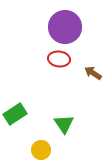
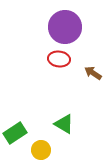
green rectangle: moved 19 px down
green triangle: rotated 25 degrees counterclockwise
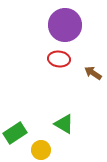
purple circle: moved 2 px up
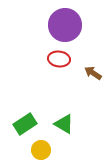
green rectangle: moved 10 px right, 9 px up
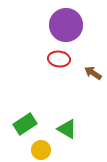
purple circle: moved 1 px right
green triangle: moved 3 px right, 5 px down
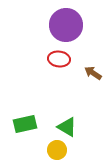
green rectangle: rotated 20 degrees clockwise
green triangle: moved 2 px up
yellow circle: moved 16 px right
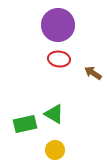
purple circle: moved 8 px left
green triangle: moved 13 px left, 13 px up
yellow circle: moved 2 px left
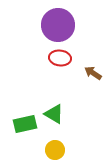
red ellipse: moved 1 px right, 1 px up
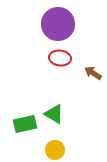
purple circle: moved 1 px up
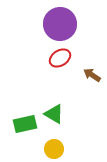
purple circle: moved 2 px right
red ellipse: rotated 40 degrees counterclockwise
brown arrow: moved 1 px left, 2 px down
yellow circle: moved 1 px left, 1 px up
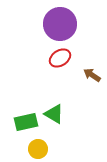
green rectangle: moved 1 px right, 2 px up
yellow circle: moved 16 px left
